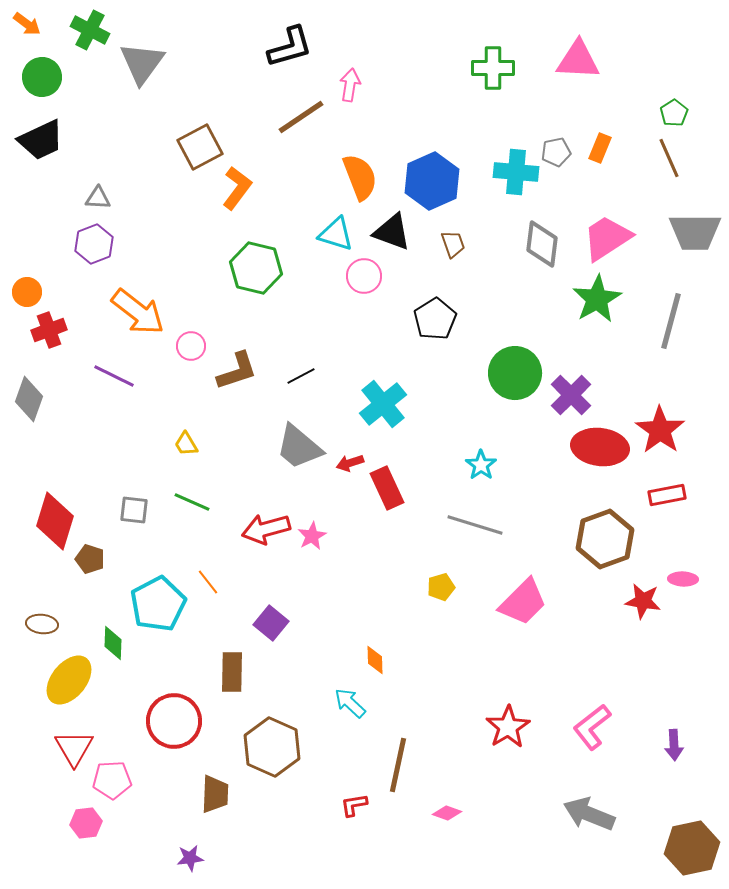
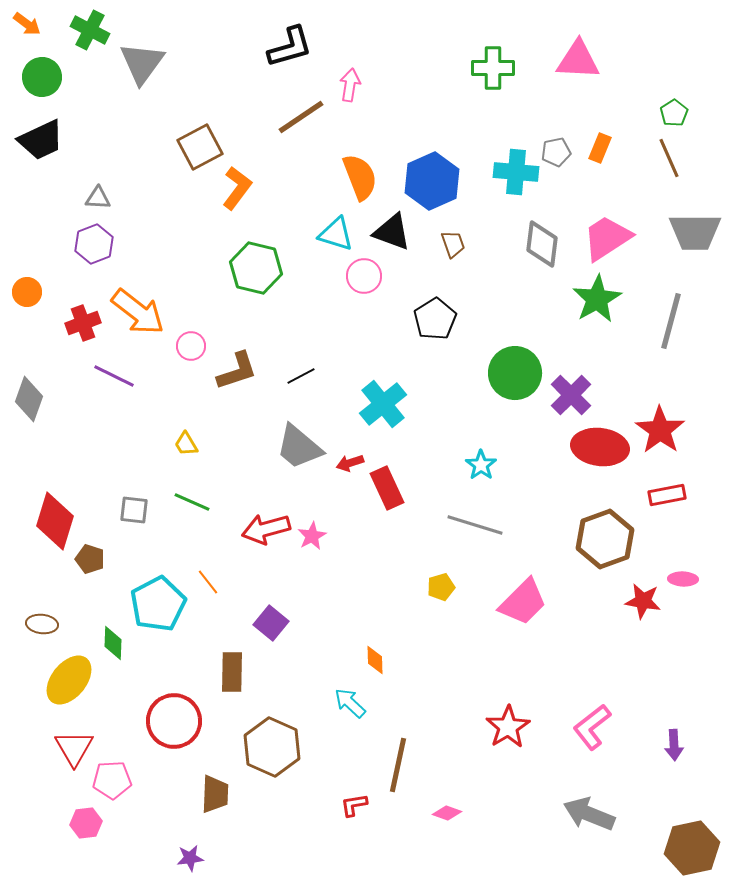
red cross at (49, 330): moved 34 px right, 7 px up
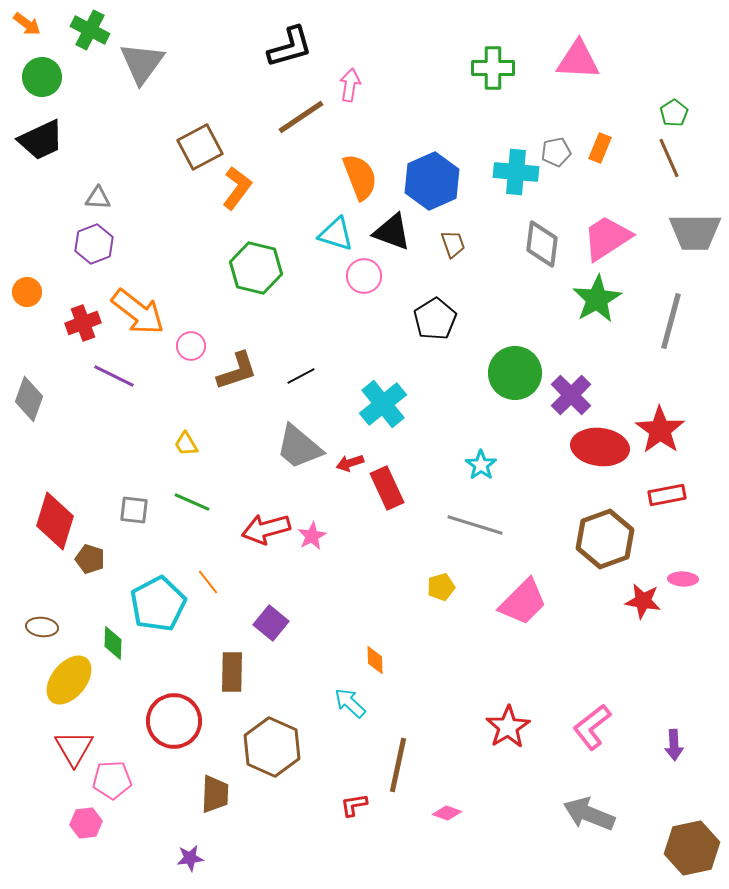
brown ellipse at (42, 624): moved 3 px down
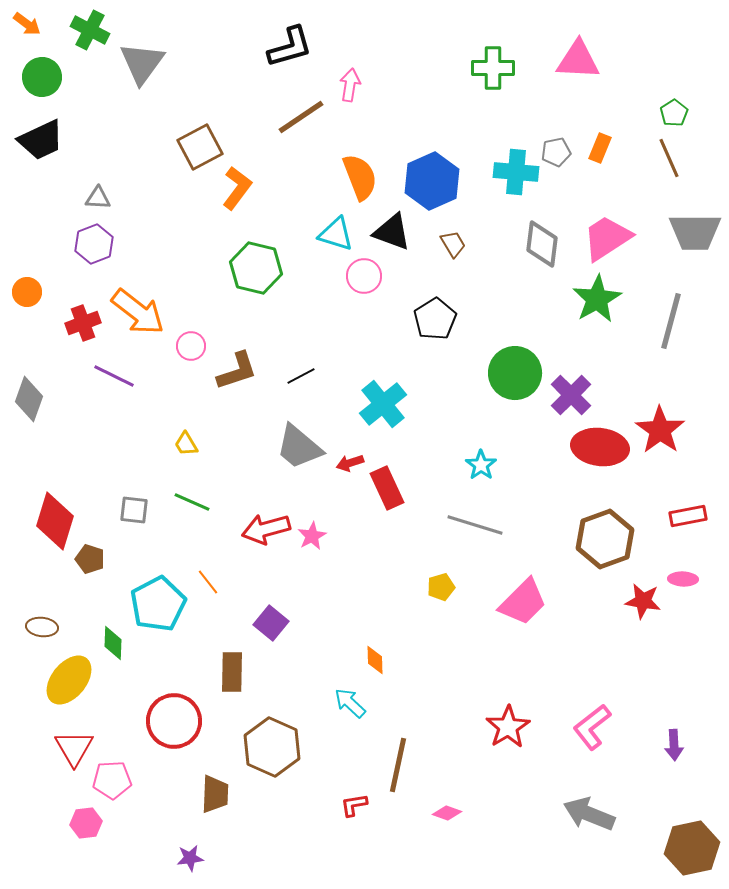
brown trapezoid at (453, 244): rotated 12 degrees counterclockwise
red rectangle at (667, 495): moved 21 px right, 21 px down
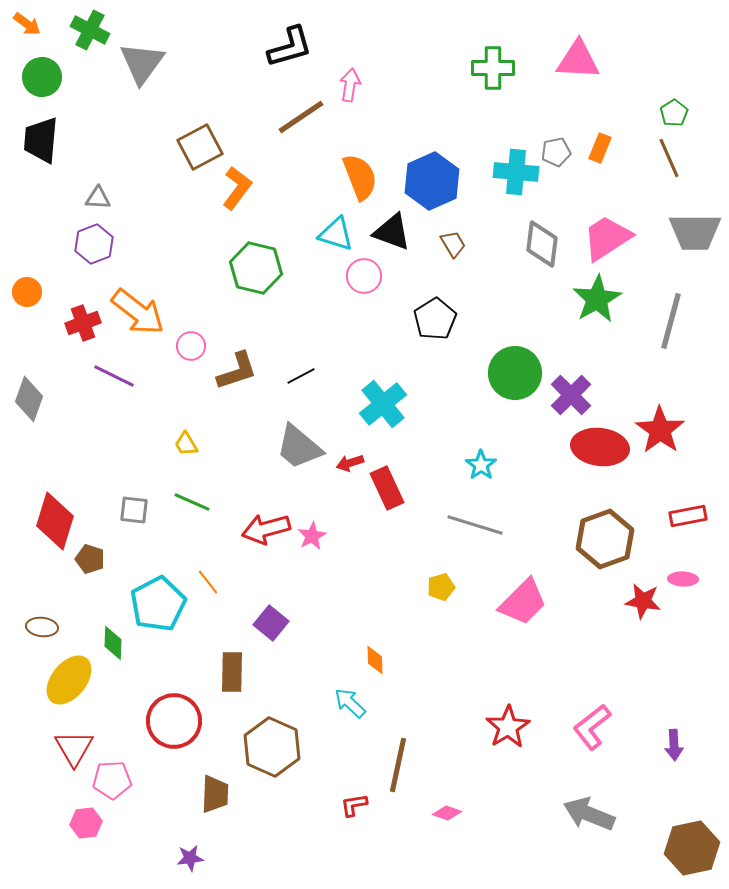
black trapezoid at (41, 140): rotated 120 degrees clockwise
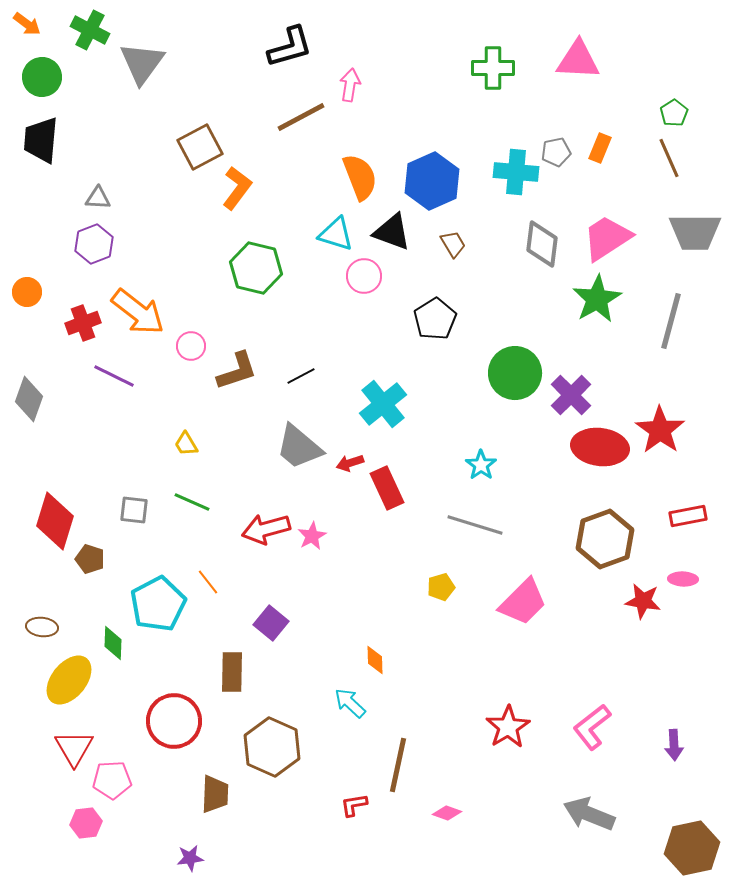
brown line at (301, 117): rotated 6 degrees clockwise
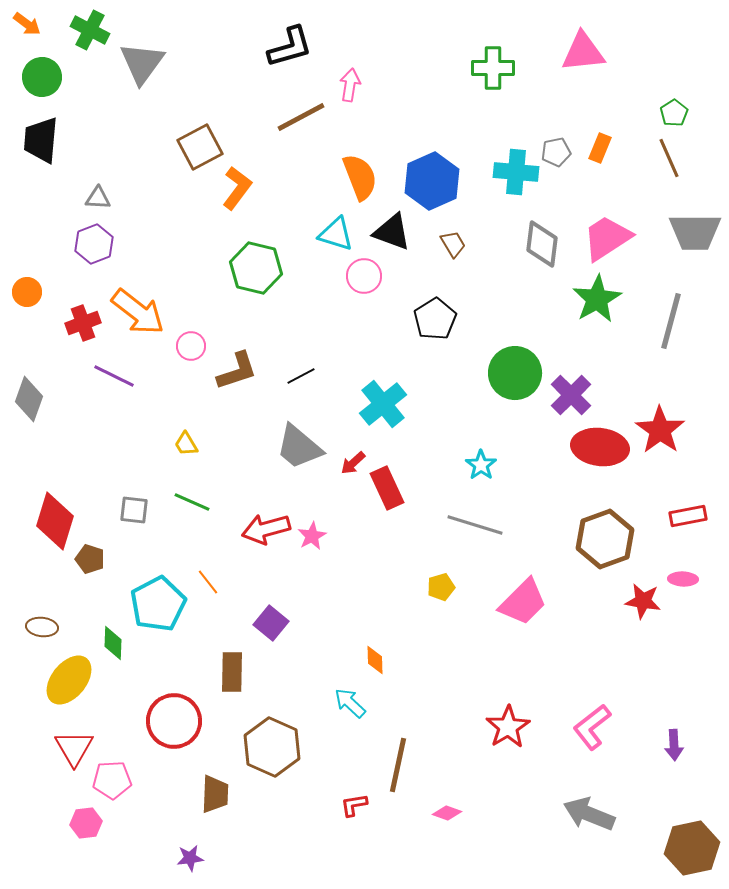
pink triangle at (578, 60): moved 5 px right, 8 px up; rotated 9 degrees counterclockwise
red arrow at (350, 463): moved 3 px right; rotated 24 degrees counterclockwise
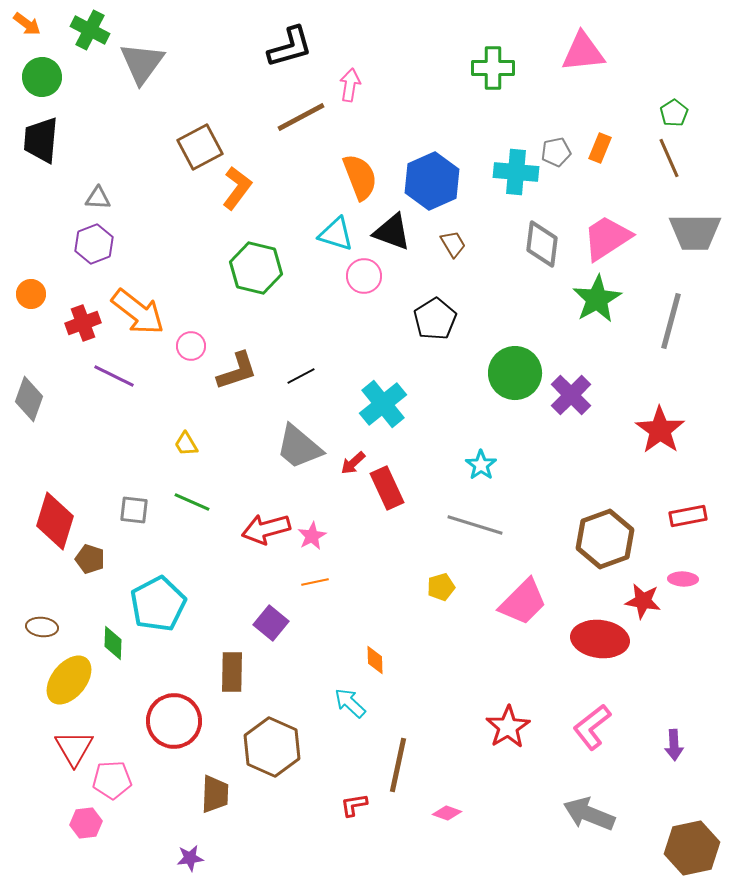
orange circle at (27, 292): moved 4 px right, 2 px down
red ellipse at (600, 447): moved 192 px down
orange line at (208, 582): moved 107 px right; rotated 64 degrees counterclockwise
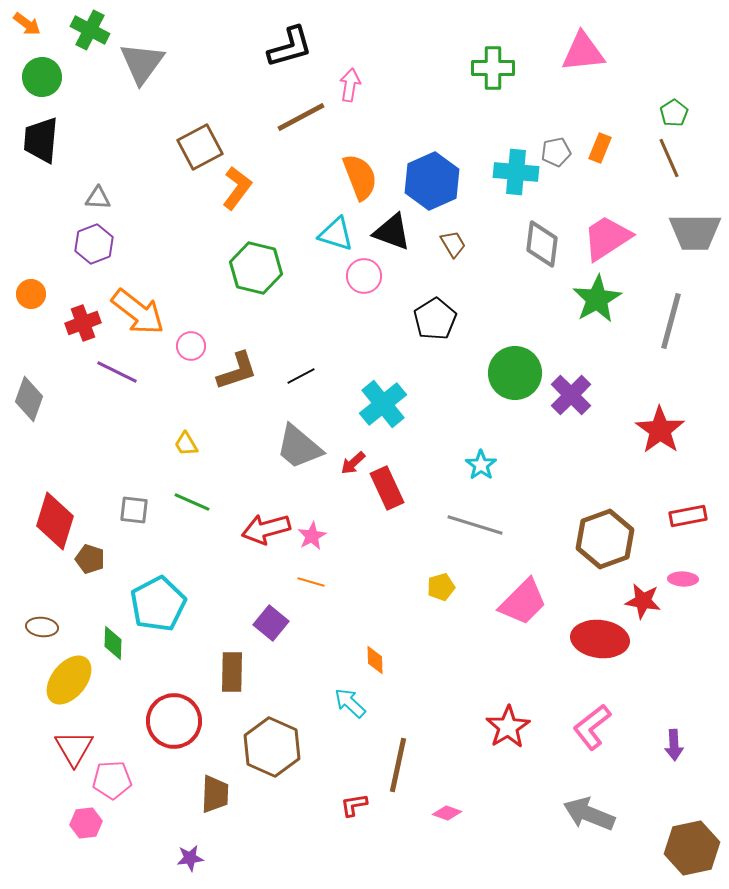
purple line at (114, 376): moved 3 px right, 4 px up
orange line at (315, 582): moved 4 px left; rotated 28 degrees clockwise
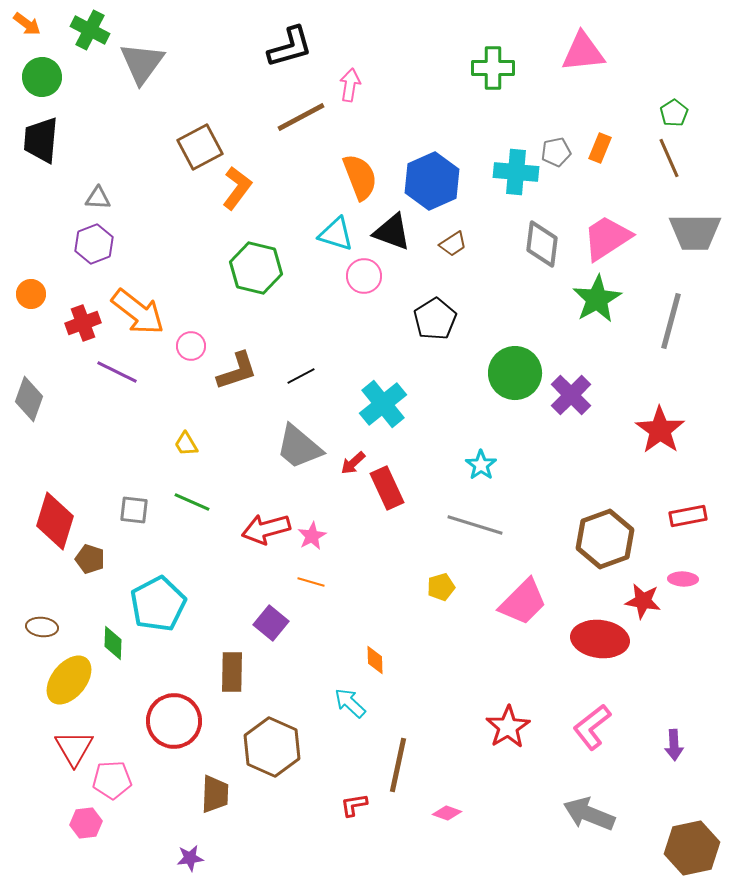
brown trapezoid at (453, 244): rotated 88 degrees clockwise
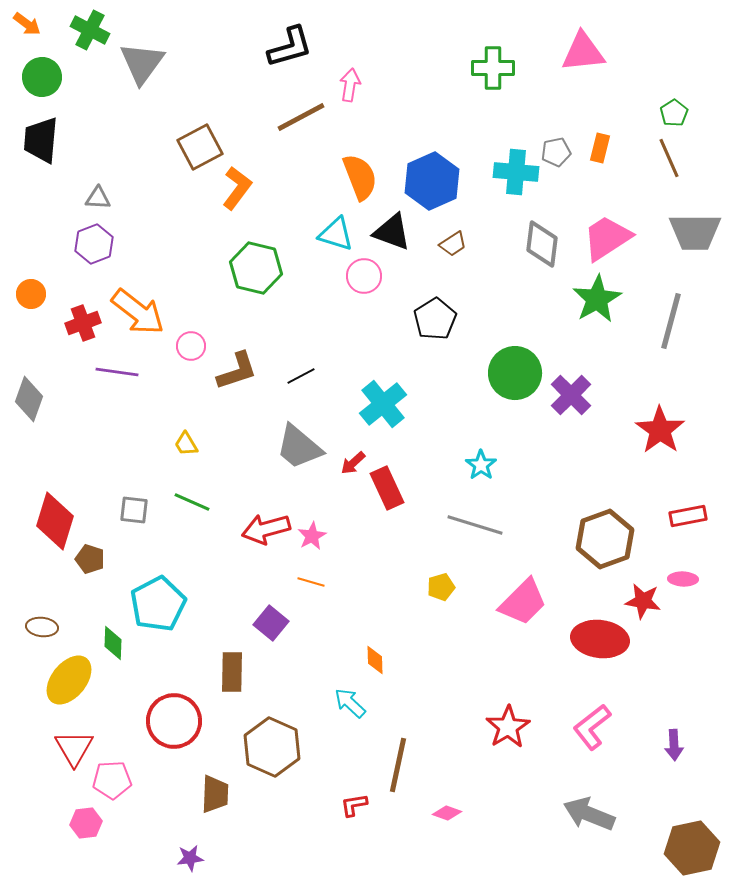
orange rectangle at (600, 148): rotated 8 degrees counterclockwise
purple line at (117, 372): rotated 18 degrees counterclockwise
